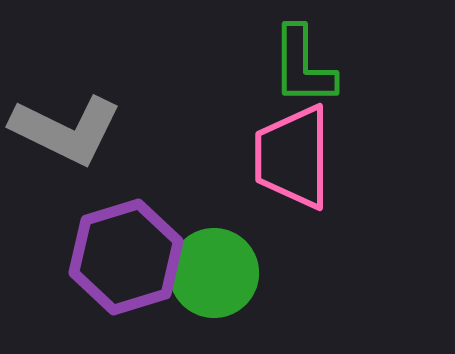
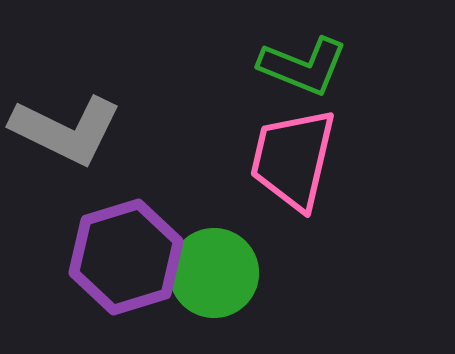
green L-shape: rotated 68 degrees counterclockwise
pink trapezoid: moved 2 px down; rotated 13 degrees clockwise
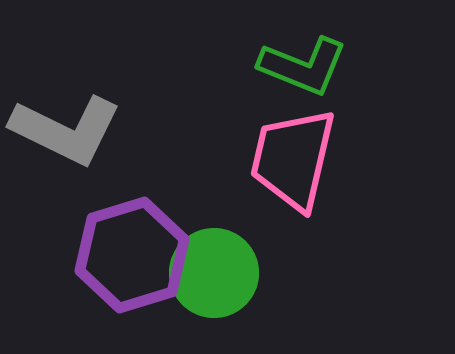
purple hexagon: moved 6 px right, 2 px up
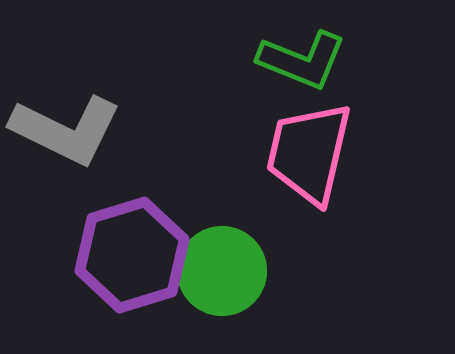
green L-shape: moved 1 px left, 6 px up
pink trapezoid: moved 16 px right, 6 px up
green circle: moved 8 px right, 2 px up
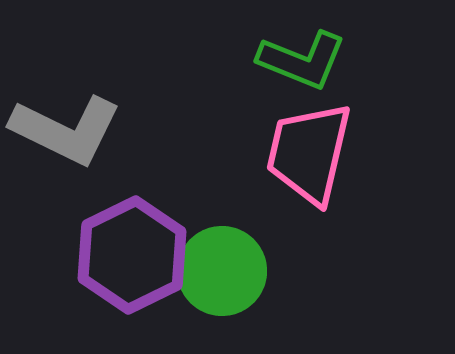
purple hexagon: rotated 9 degrees counterclockwise
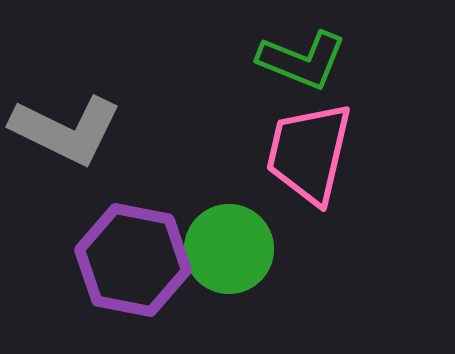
purple hexagon: moved 1 px right, 5 px down; rotated 23 degrees counterclockwise
green circle: moved 7 px right, 22 px up
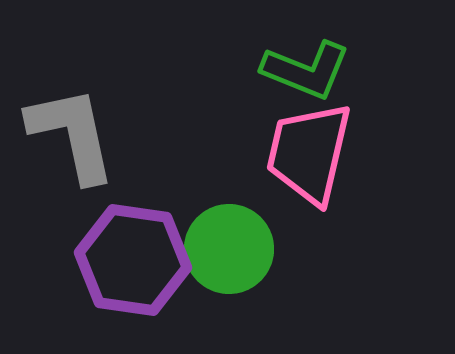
green L-shape: moved 4 px right, 10 px down
gray L-shape: moved 6 px right, 4 px down; rotated 128 degrees counterclockwise
purple hexagon: rotated 3 degrees counterclockwise
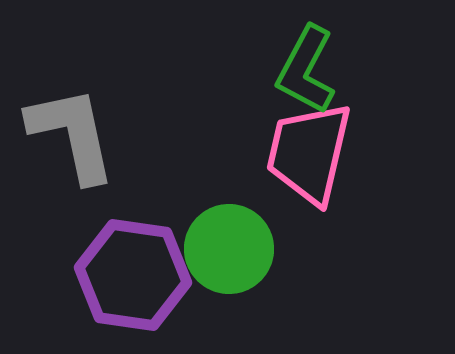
green L-shape: rotated 96 degrees clockwise
purple hexagon: moved 15 px down
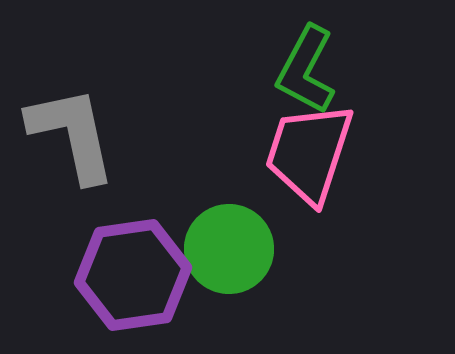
pink trapezoid: rotated 5 degrees clockwise
purple hexagon: rotated 16 degrees counterclockwise
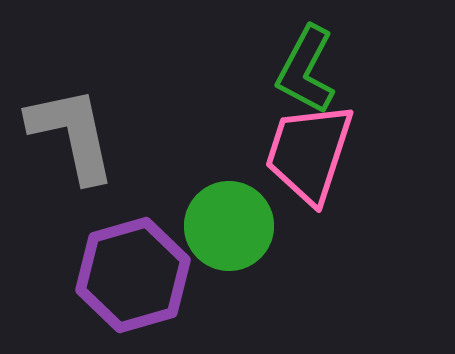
green circle: moved 23 px up
purple hexagon: rotated 8 degrees counterclockwise
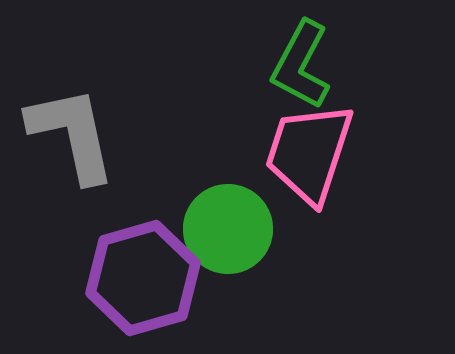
green L-shape: moved 5 px left, 5 px up
green circle: moved 1 px left, 3 px down
purple hexagon: moved 10 px right, 3 px down
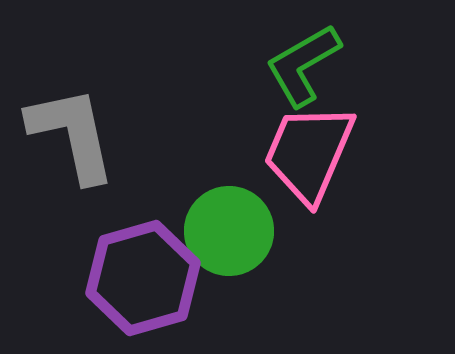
green L-shape: moved 2 px right; rotated 32 degrees clockwise
pink trapezoid: rotated 5 degrees clockwise
green circle: moved 1 px right, 2 px down
